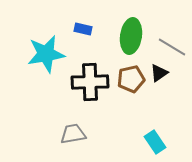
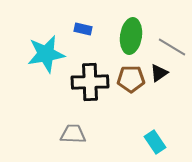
brown pentagon: rotated 12 degrees clockwise
gray trapezoid: rotated 12 degrees clockwise
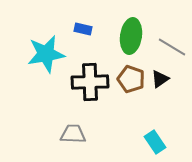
black triangle: moved 1 px right, 6 px down
brown pentagon: rotated 20 degrees clockwise
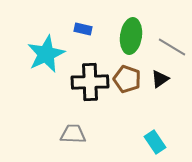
cyan star: rotated 15 degrees counterclockwise
brown pentagon: moved 4 px left
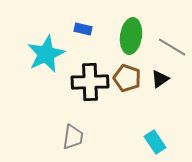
brown pentagon: moved 1 px up
gray trapezoid: moved 3 px down; rotated 96 degrees clockwise
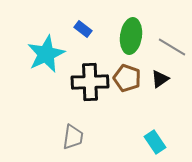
blue rectangle: rotated 24 degrees clockwise
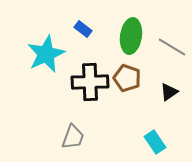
black triangle: moved 9 px right, 13 px down
gray trapezoid: rotated 12 degrees clockwise
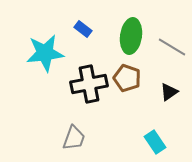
cyan star: moved 1 px left, 1 px up; rotated 18 degrees clockwise
black cross: moved 1 px left, 2 px down; rotated 9 degrees counterclockwise
gray trapezoid: moved 1 px right, 1 px down
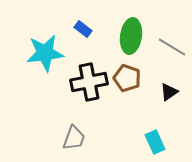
black cross: moved 2 px up
cyan rectangle: rotated 10 degrees clockwise
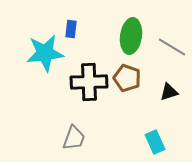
blue rectangle: moved 12 px left; rotated 60 degrees clockwise
black cross: rotated 9 degrees clockwise
black triangle: rotated 18 degrees clockwise
